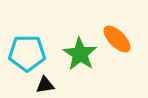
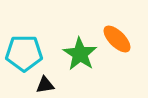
cyan pentagon: moved 3 px left
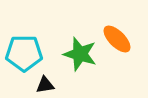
green star: rotated 16 degrees counterclockwise
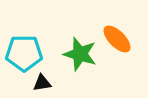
black triangle: moved 3 px left, 2 px up
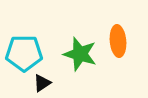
orange ellipse: moved 1 px right, 2 px down; rotated 40 degrees clockwise
black triangle: rotated 24 degrees counterclockwise
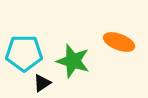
orange ellipse: moved 1 px right, 1 px down; rotated 64 degrees counterclockwise
green star: moved 7 px left, 7 px down
